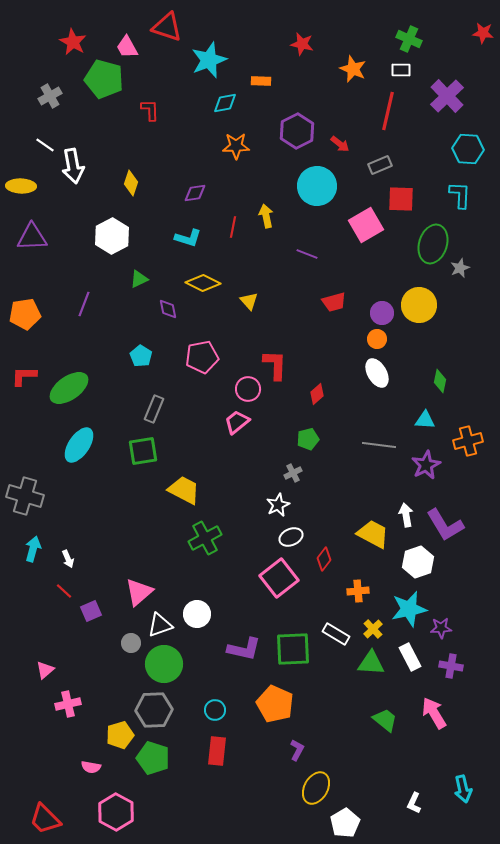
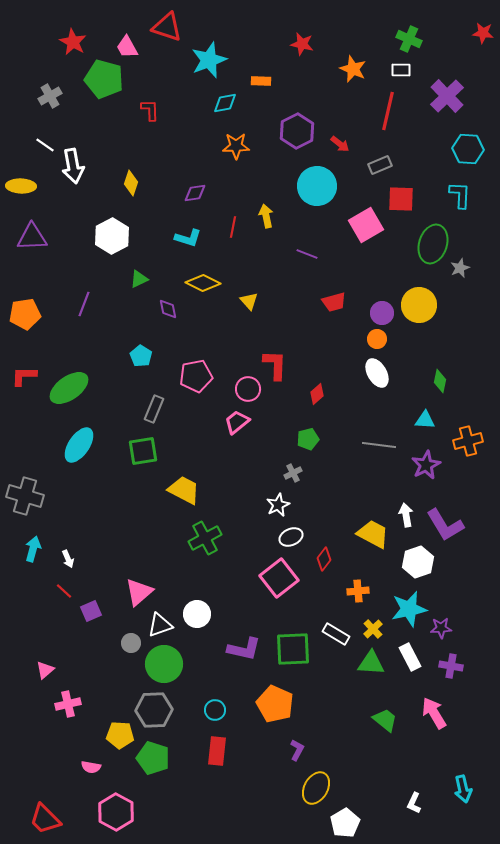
pink pentagon at (202, 357): moved 6 px left, 19 px down
yellow pentagon at (120, 735): rotated 20 degrees clockwise
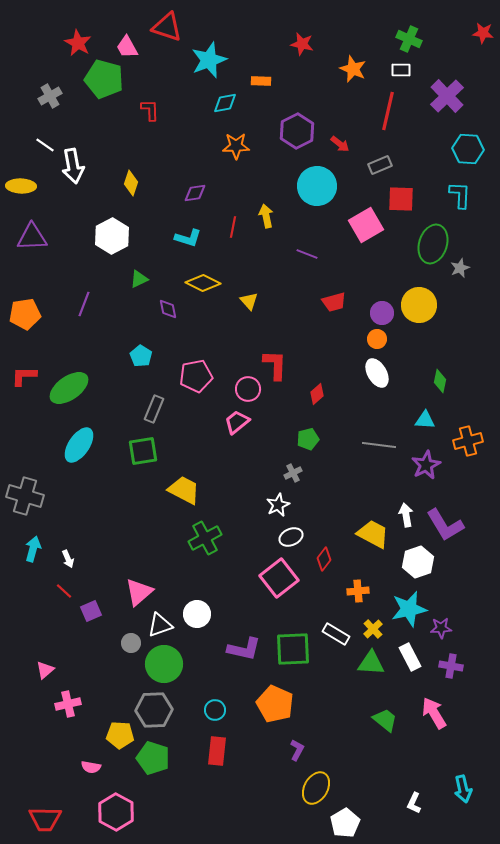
red star at (73, 42): moved 5 px right, 1 px down
red trapezoid at (45, 819): rotated 44 degrees counterclockwise
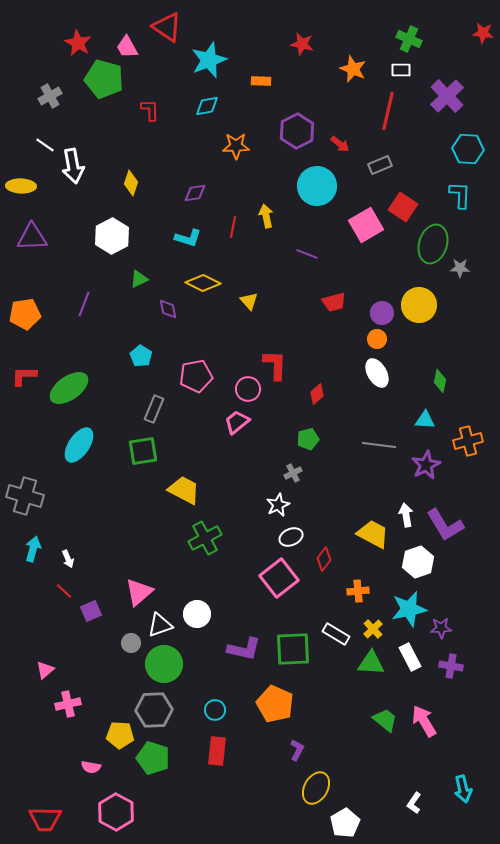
red triangle at (167, 27): rotated 16 degrees clockwise
cyan diamond at (225, 103): moved 18 px left, 3 px down
red square at (401, 199): moved 2 px right, 8 px down; rotated 32 degrees clockwise
gray star at (460, 268): rotated 24 degrees clockwise
pink arrow at (434, 713): moved 10 px left, 8 px down
white L-shape at (414, 803): rotated 10 degrees clockwise
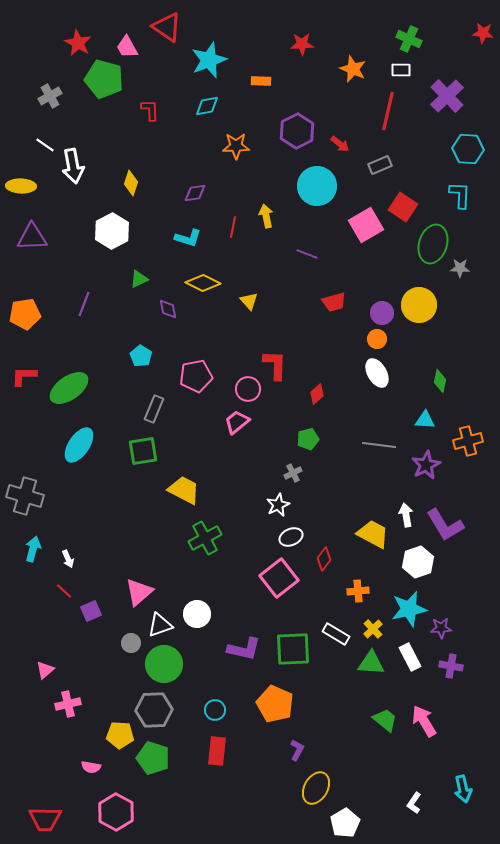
red star at (302, 44): rotated 15 degrees counterclockwise
white hexagon at (112, 236): moved 5 px up
